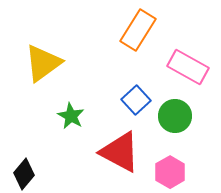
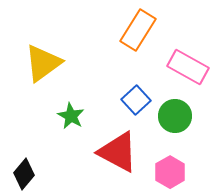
red triangle: moved 2 px left
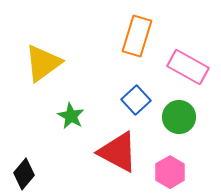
orange rectangle: moved 1 px left, 6 px down; rotated 15 degrees counterclockwise
green circle: moved 4 px right, 1 px down
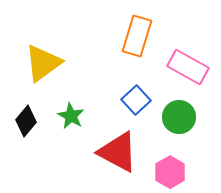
black diamond: moved 2 px right, 53 px up
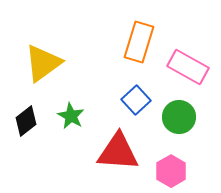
orange rectangle: moved 2 px right, 6 px down
black diamond: rotated 12 degrees clockwise
red triangle: rotated 24 degrees counterclockwise
pink hexagon: moved 1 px right, 1 px up
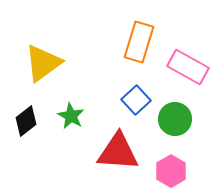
green circle: moved 4 px left, 2 px down
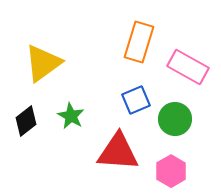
blue square: rotated 20 degrees clockwise
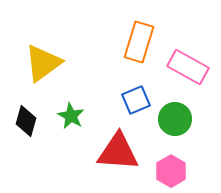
black diamond: rotated 36 degrees counterclockwise
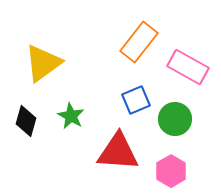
orange rectangle: rotated 21 degrees clockwise
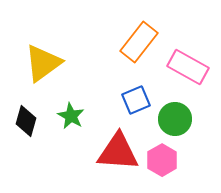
pink hexagon: moved 9 px left, 11 px up
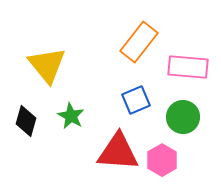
yellow triangle: moved 4 px right, 2 px down; rotated 33 degrees counterclockwise
pink rectangle: rotated 24 degrees counterclockwise
green circle: moved 8 px right, 2 px up
